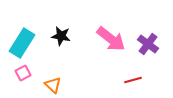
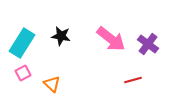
orange triangle: moved 1 px left, 1 px up
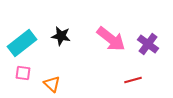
cyan rectangle: rotated 20 degrees clockwise
pink square: rotated 35 degrees clockwise
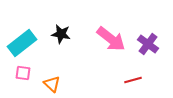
black star: moved 2 px up
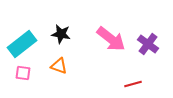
cyan rectangle: moved 1 px down
red line: moved 4 px down
orange triangle: moved 7 px right, 18 px up; rotated 24 degrees counterclockwise
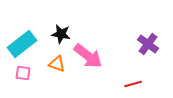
pink arrow: moved 23 px left, 17 px down
orange triangle: moved 2 px left, 2 px up
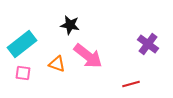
black star: moved 9 px right, 9 px up
red line: moved 2 px left
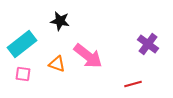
black star: moved 10 px left, 4 px up
pink square: moved 1 px down
red line: moved 2 px right
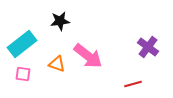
black star: rotated 18 degrees counterclockwise
purple cross: moved 3 px down
